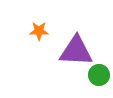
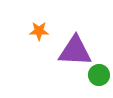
purple triangle: moved 1 px left
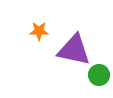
purple triangle: moved 1 px left, 1 px up; rotated 9 degrees clockwise
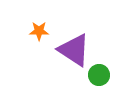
purple triangle: rotated 21 degrees clockwise
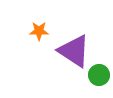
purple triangle: moved 1 px down
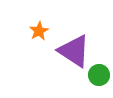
orange star: rotated 30 degrees counterclockwise
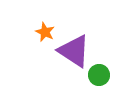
orange star: moved 6 px right, 1 px down; rotated 18 degrees counterclockwise
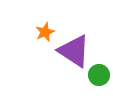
orange star: rotated 24 degrees clockwise
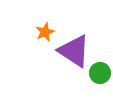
green circle: moved 1 px right, 2 px up
